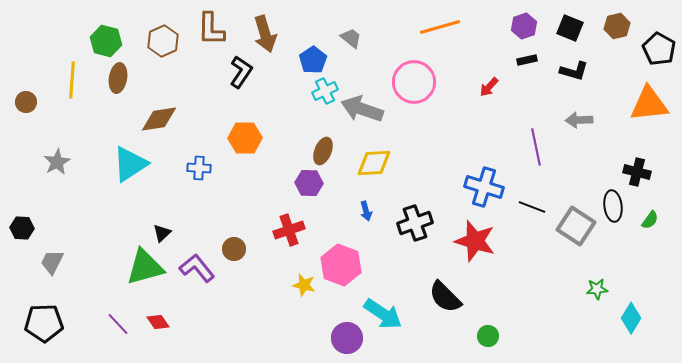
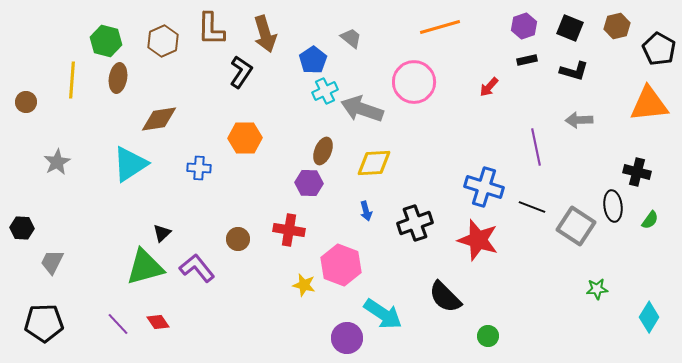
red cross at (289, 230): rotated 28 degrees clockwise
red star at (475, 241): moved 3 px right, 1 px up
brown circle at (234, 249): moved 4 px right, 10 px up
cyan diamond at (631, 318): moved 18 px right, 1 px up
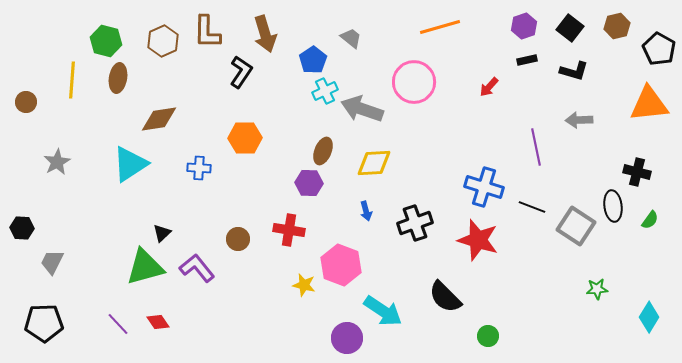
black square at (570, 28): rotated 16 degrees clockwise
brown L-shape at (211, 29): moved 4 px left, 3 px down
cyan arrow at (383, 314): moved 3 px up
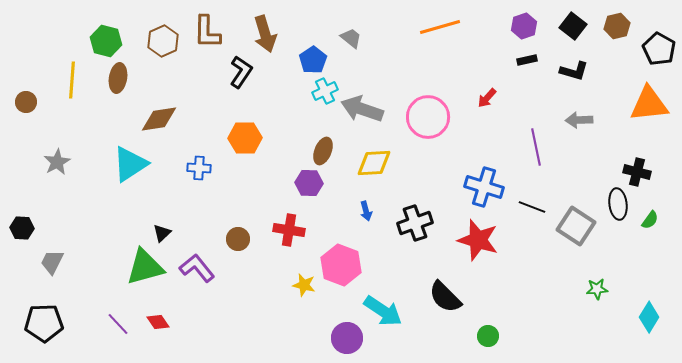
black square at (570, 28): moved 3 px right, 2 px up
pink circle at (414, 82): moved 14 px right, 35 px down
red arrow at (489, 87): moved 2 px left, 11 px down
black ellipse at (613, 206): moved 5 px right, 2 px up
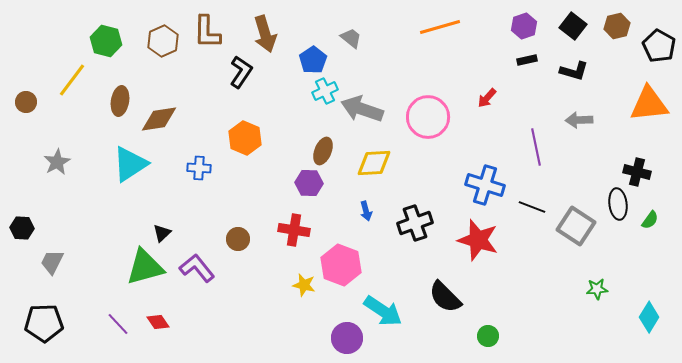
black pentagon at (659, 49): moved 3 px up
brown ellipse at (118, 78): moved 2 px right, 23 px down
yellow line at (72, 80): rotated 33 degrees clockwise
orange hexagon at (245, 138): rotated 24 degrees clockwise
blue cross at (484, 187): moved 1 px right, 2 px up
red cross at (289, 230): moved 5 px right
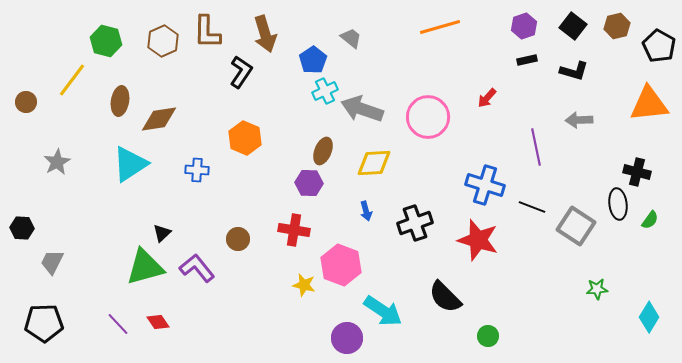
blue cross at (199, 168): moved 2 px left, 2 px down
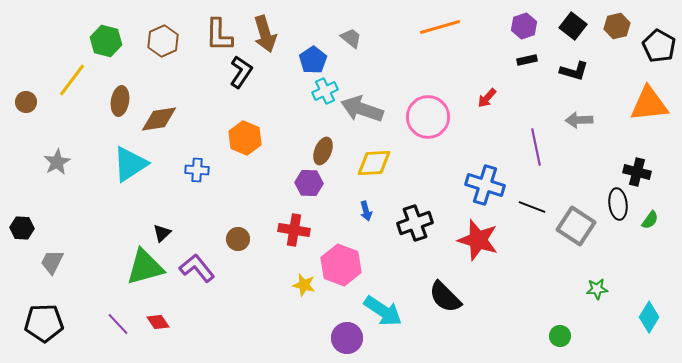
brown L-shape at (207, 32): moved 12 px right, 3 px down
green circle at (488, 336): moved 72 px right
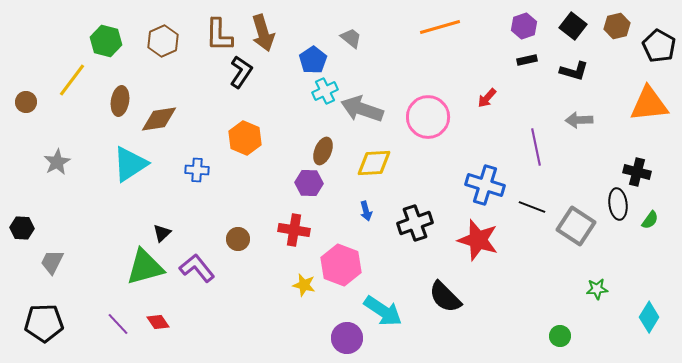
brown arrow at (265, 34): moved 2 px left, 1 px up
